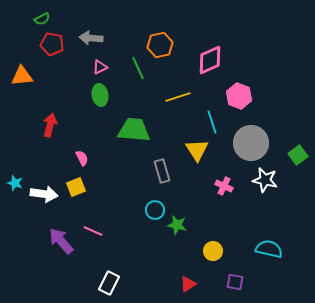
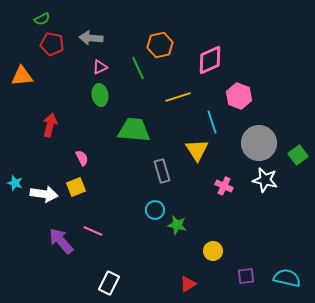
gray circle: moved 8 px right
cyan semicircle: moved 18 px right, 29 px down
purple square: moved 11 px right, 6 px up; rotated 18 degrees counterclockwise
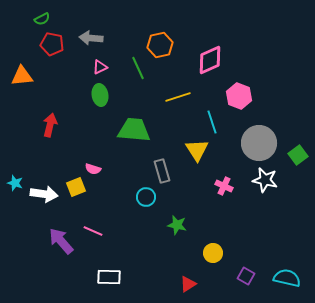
pink semicircle: moved 11 px right, 11 px down; rotated 133 degrees clockwise
cyan circle: moved 9 px left, 13 px up
yellow circle: moved 2 px down
purple square: rotated 36 degrees clockwise
white rectangle: moved 6 px up; rotated 65 degrees clockwise
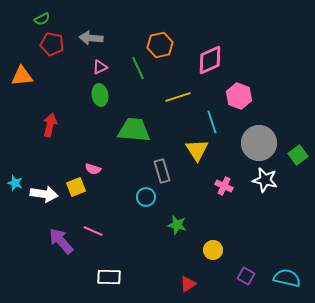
yellow circle: moved 3 px up
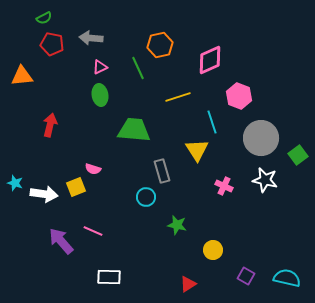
green semicircle: moved 2 px right, 1 px up
gray circle: moved 2 px right, 5 px up
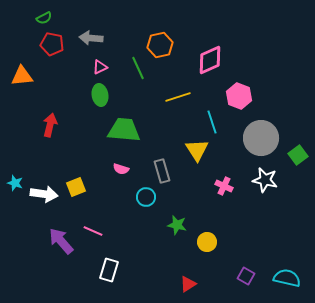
green trapezoid: moved 10 px left
pink semicircle: moved 28 px right
yellow circle: moved 6 px left, 8 px up
white rectangle: moved 7 px up; rotated 75 degrees counterclockwise
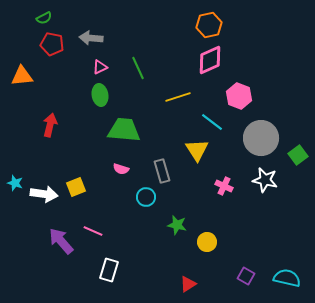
orange hexagon: moved 49 px right, 20 px up
cyan line: rotated 35 degrees counterclockwise
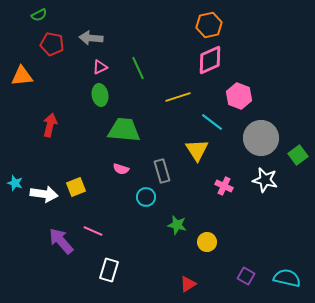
green semicircle: moved 5 px left, 3 px up
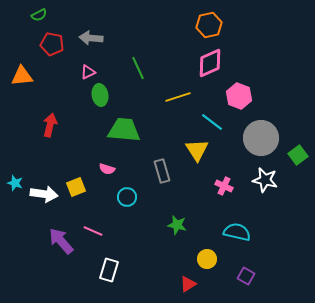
pink diamond: moved 3 px down
pink triangle: moved 12 px left, 5 px down
pink semicircle: moved 14 px left
cyan circle: moved 19 px left
yellow circle: moved 17 px down
cyan semicircle: moved 50 px left, 46 px up
